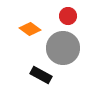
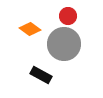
gray circle: moved 1 px right, 4 px up
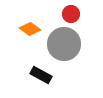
red circle: moved 3 px right, 2 px up
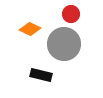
orange diamond: rotated 10 degrees counterclockwise
black rectangle: rotated 15 degrees counterclockwise
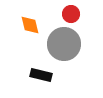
orange diamond: moved 4 px up; rotated 50 degrees clockwise
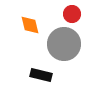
red circle: moved 1 px right
